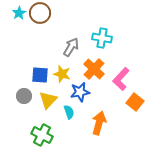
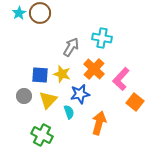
blue star: moved 2 px down
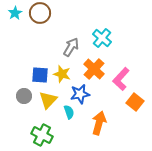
cyan star: moved 4 px left
cyan cross: rotated 30 degrees clockwise
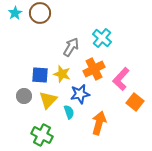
orange cross: rotated 20 degrees clockwise
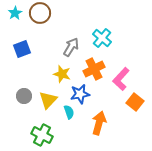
blue square: moved 18 px left, 26 px up; rotated 24 degrees counterclockwise
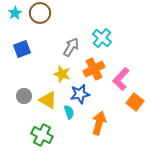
yellow triangle: rotated 42 degrees counterclockwise
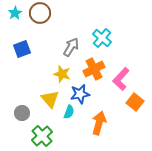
gray circle: moved 2 px left, 17 px down
yellow triangle: moved 2 px right, 1 px up; rotated 18 degrees clockwise
cyan semicircle: rotated 40 degrees clockwise
green cross: moved 1 px down; rotated 20 degrees clockwise
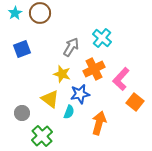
yellow triangle: rotated 12 degrees counterclockwise
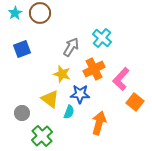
blue star: rotated 12 degrees clockwise
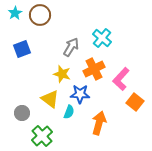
brown circle: moved 2 px down
